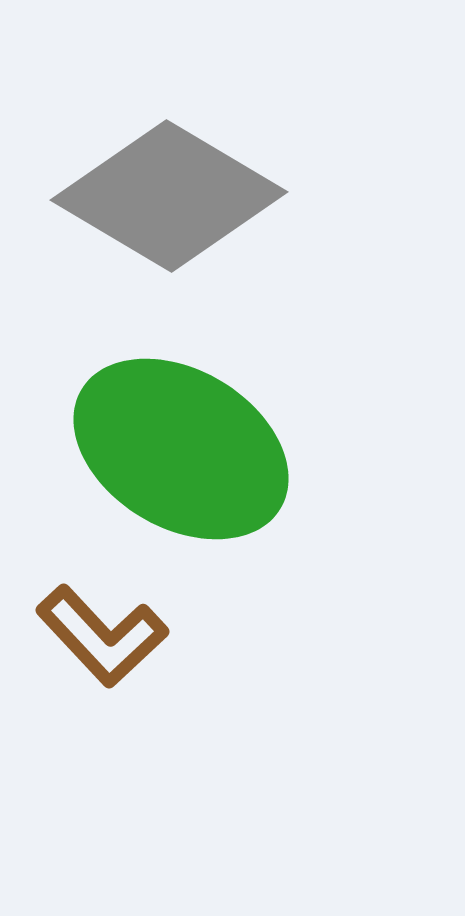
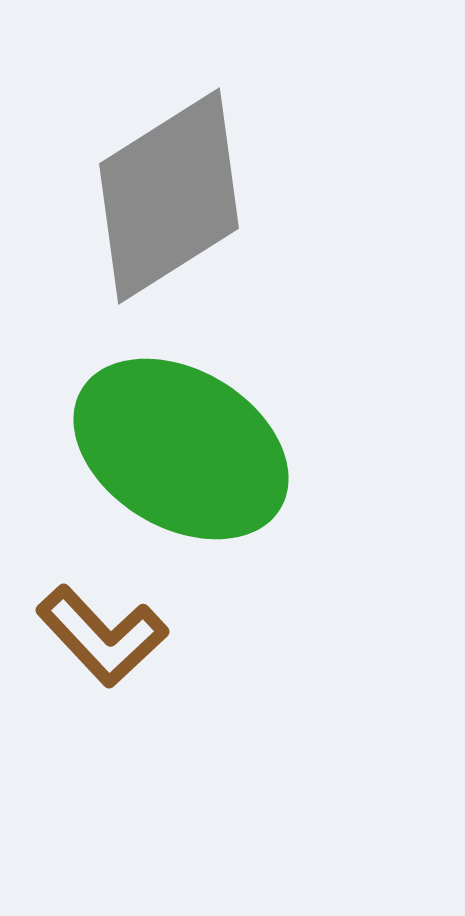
gray diamond: rotated 63 degrees counterclockwise
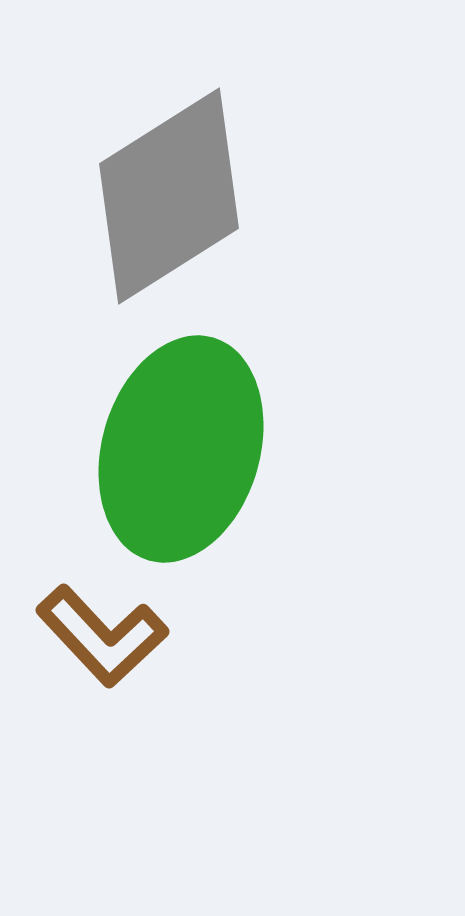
green ellipse: rotated 75 degrees clockwise
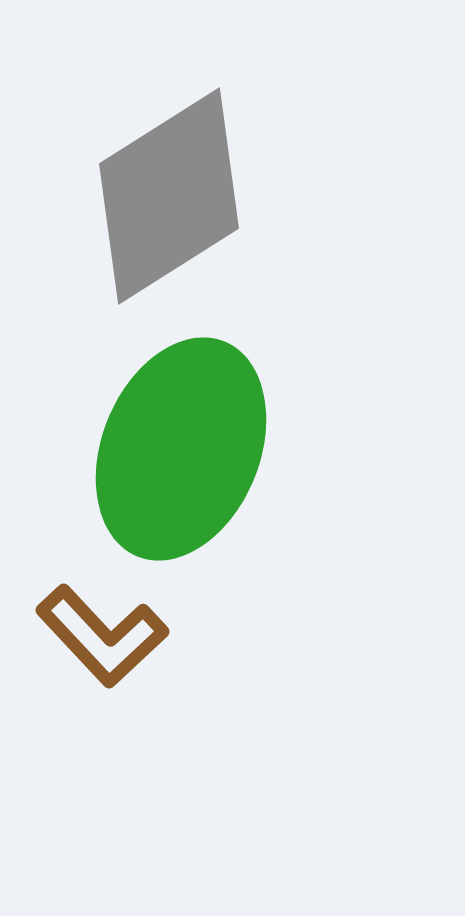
green ellipse: rotated 6 degrees clockwise
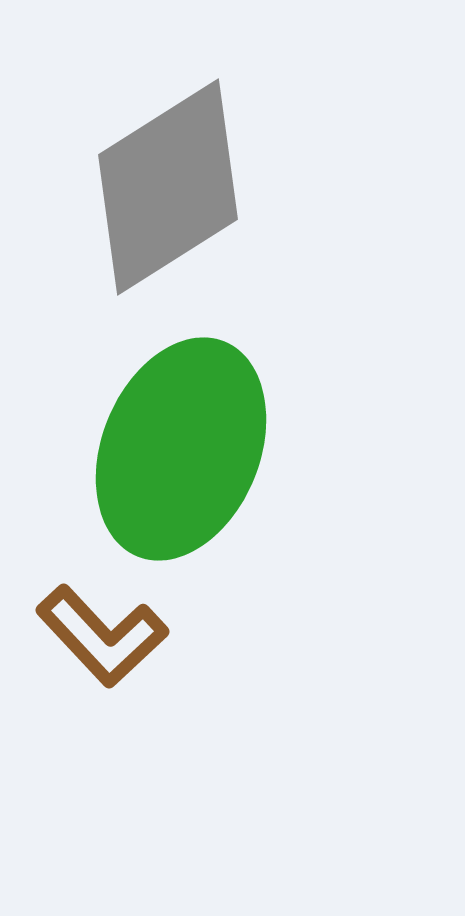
gray diamond: moved 1 px left, 9 px up
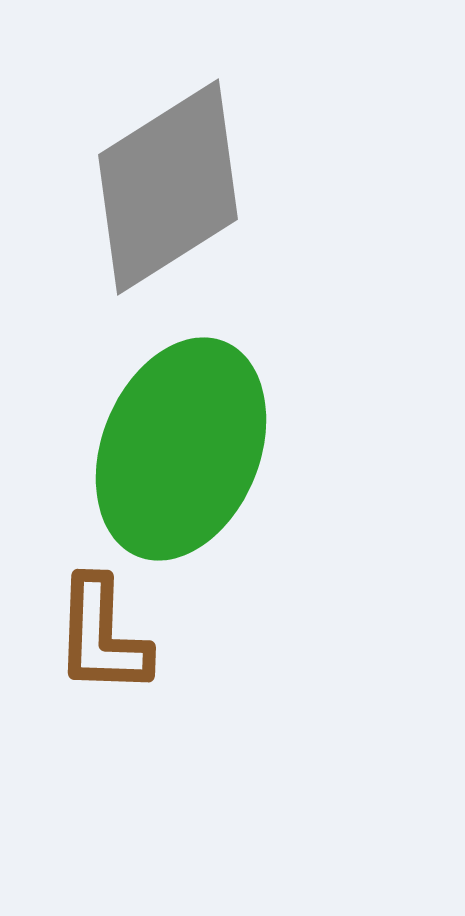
brown L-shape: rotated 45 degrees clockwise
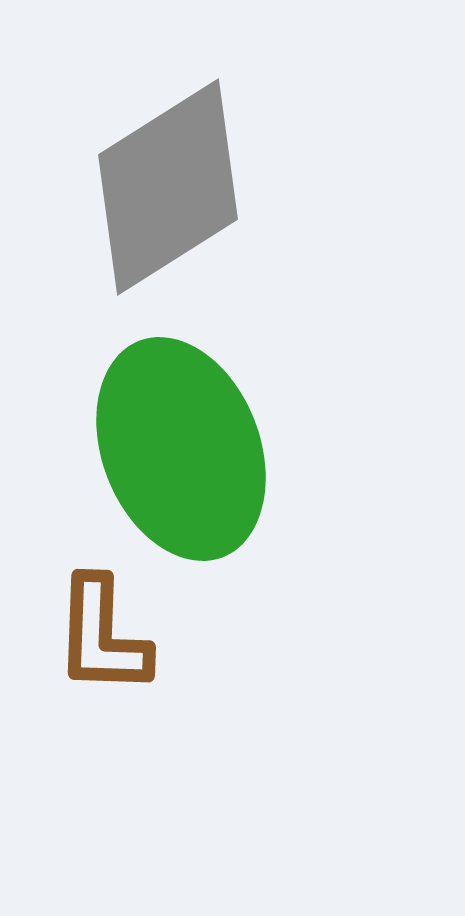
green ellipse: rotated 43 degrees counterclockwise
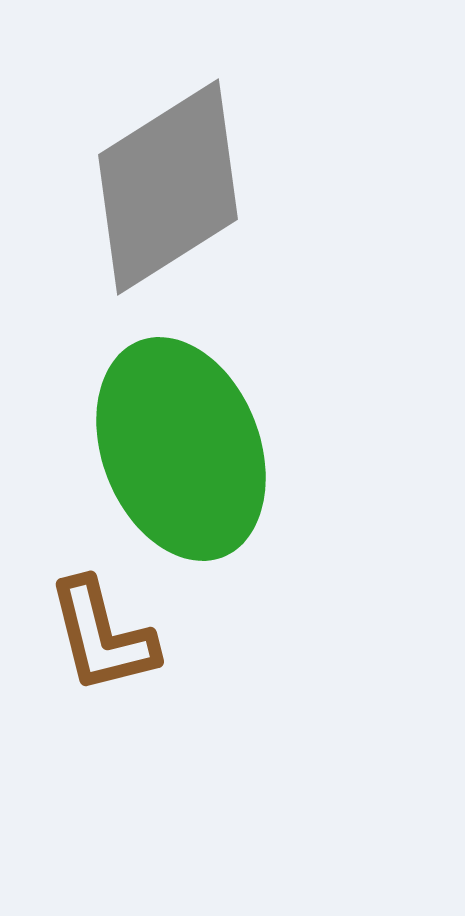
brown L-shape: rotated 16 degrees counterclockwise
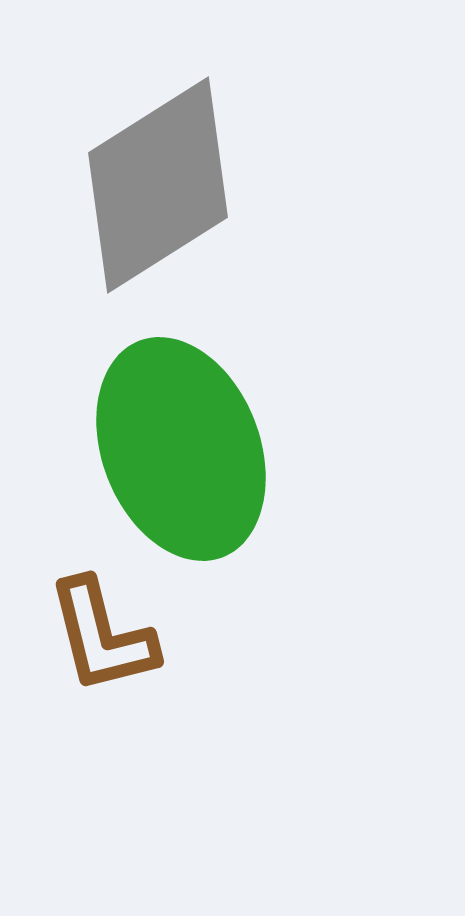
gray diamond: moved 10 px left, 2 px up
